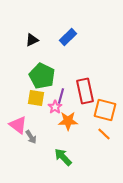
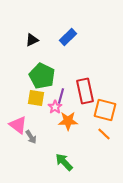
green arrow: moved 1 px right, 5 px down
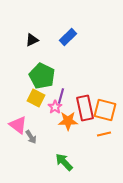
red rectangle: moved 17 px down
yellow square: rotated 18 degrees clockwise
orange line: rotated 56 degrees counterclockwise
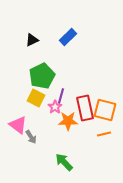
green pentagon: rotated 20 degrees clockwise
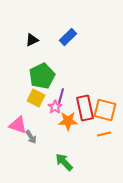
pink triangle: rotated 18 degrees counterclockwise
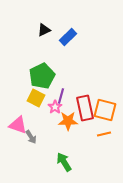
black triangle: moved 12 px right, 10 px up
green arrow: rotated 12 degrees clockwise
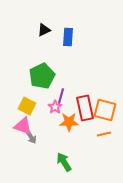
blue rectangle: rotated 42 degrees counterclockwise
yellow square: moved 9 px left, 8 px down
orange star: moved 1 px right, 1 px down
pink triangle: moved 5 px right, 1 px down
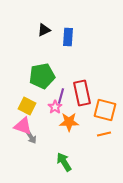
green pentagon: rotated 15 degrees clockwise
red rectangle: moved 3 px left, 15 px up
